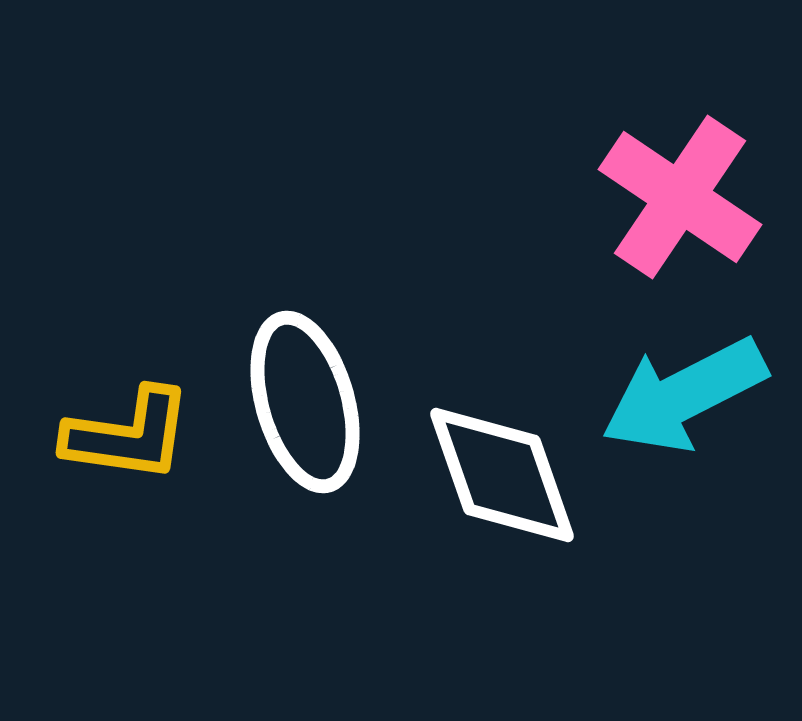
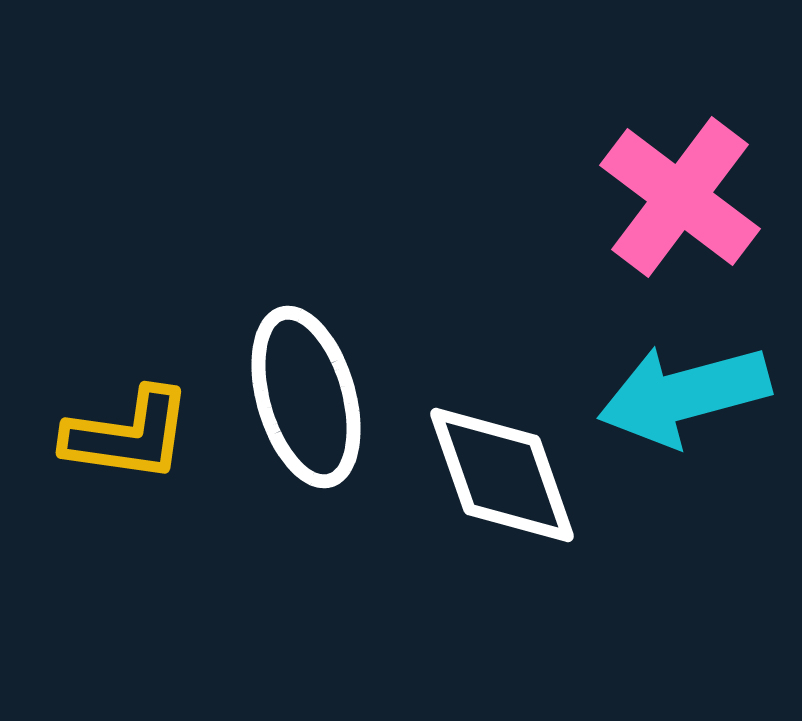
pink cross: rotated 3 degrees clockwise
cyan arrow: rotated 12 degrees clockwise
white ellipse: moved 1 px right, 5 px up
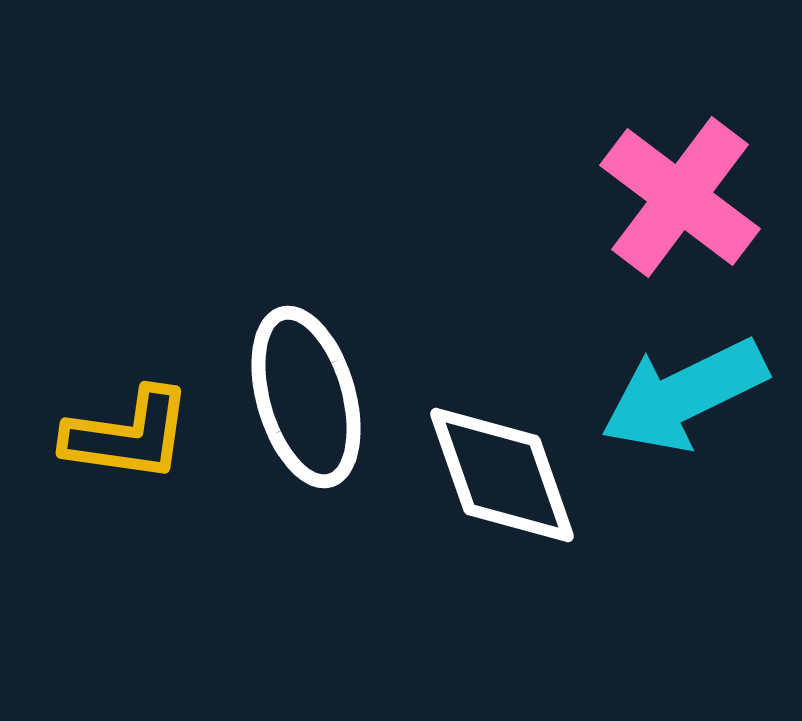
cyan arrow: rotated 11 degrees counterclockwise
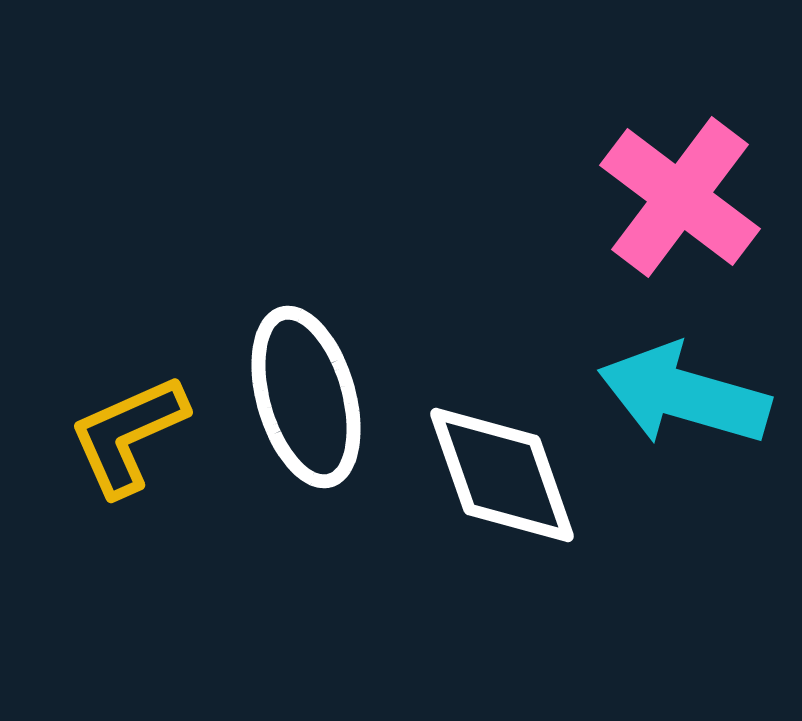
cyan arrow: rotated 42 degrees clockwise
yellow L-shape: rotated 148 degrees clockwise
